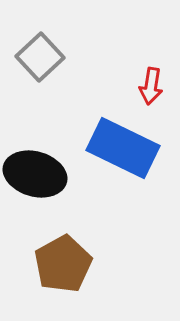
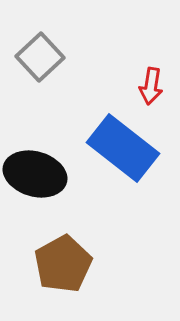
blue rectangle: rotated 12 degrees clockwise
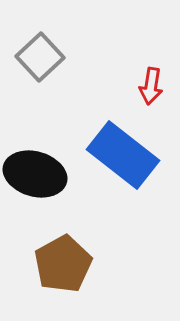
blue rectangle: moved 7 px down
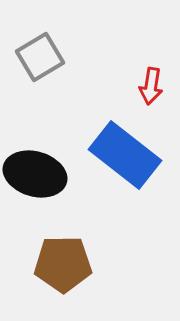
gray square: rotated 12 degrees clockwise
blue rectangle: moved 2 px right
brown pentagon: rotated 28 degrees clockwise
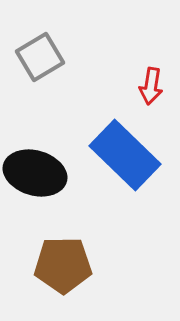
blue rectangle: rotated 6 degrees clockwise
black ellipse: moved 1 px up
brown pentagon: moved 1 px down
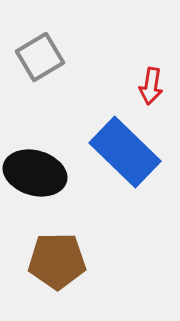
blue rectangle: moved 3 px up
brown pentagon: moved 6 px left, 4 px up
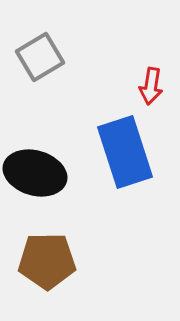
blue rectangle: rotated 28 degrees clockwise
brown pentagon: moved 10 px left
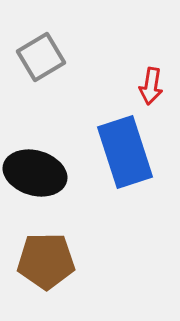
gray square: moved 1 px right
brown pentagon: moved 1 px left
